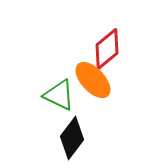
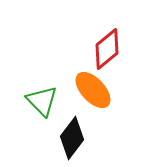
orange ellipse: moved 10 px down
green triangle: moved 17 px left, 6 px down; rotated 20 degrees clockwise
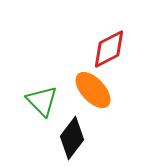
red diamond: moved 2 px right; rotated 12 degrees clockwise
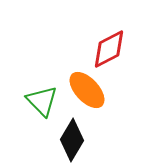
orange ellipse: moved 6 px left
black diamond: moved 2 px down; rotated 6 degrees counterclockwise
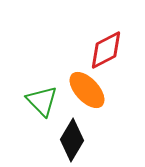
red diamond: moved 3 px left, 1 px down
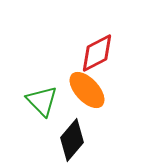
red diamond: moved 9 px left, 3 px down
black diamond: rotated 9 degrees clockwise
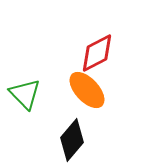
green triangle: moved 17 px left, 7 px up
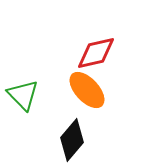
red diamond: moved 1 px left; rotated 15 degrees clockwise
green triangle: moved 2 px left, 1 px down
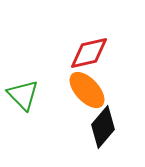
red diamond: moved 7 px left
black diamond: moved 31 px right, 13 px up
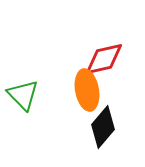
red diamond: moved 15 px right, 6 px down
orange ellipse: rotated 33 degrees clockwise
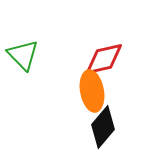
orange ellipse: moved 5 px right, 1 px down
green triangle: moved 40 px up
